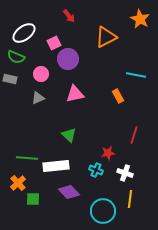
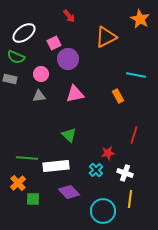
gray triangle: moved 1 px right, 2 px up; rotated 16 degrees clockwise
cyan cross: rotated 24 degrees clockwise
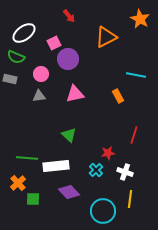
white cross: moved 1 px up
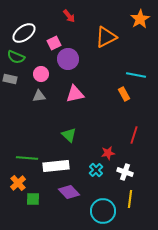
orange star: rotated 12 degrees clockwise
orange rectangle: moved 6 px right, 2 px up
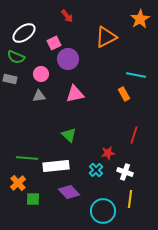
red arrow: moved 2 px left
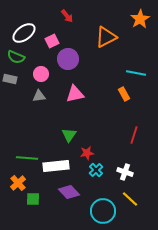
pink square: moved 2 px left, 2 px up
cyan line: moved 2 px up
green triangle: rotated 21 degrees clockwise
red star: moved 21 px left
yellow line: rotated 54 degrees counterclockwise
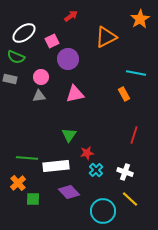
red arrow: moved 4 px right; rotated 88 degrees counterclockwise
pink circle: moved 3 px down
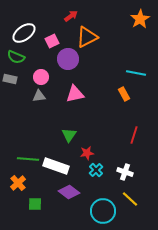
orange triangle: moved 19 px left
green line: moved 1 px right, 1 px down
white rectangle: rotated 25 degrees clockwise
purple diamond: rotated 10 degrees counterclockwise
green square: moved 2 px right, 5 px down
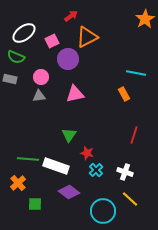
orange star: moved 5 px right
red star: rotated 24 degrees clockwise
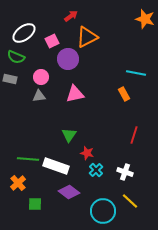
orange star: rotated 24 degrees counterclockwise
yellow line: moved 2 px down
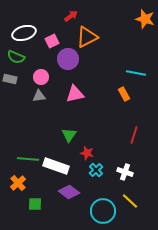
white ellipse: rotated 20 degrees clockwise
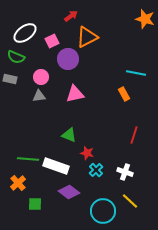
white ellipse: moved 1 px right; rotated 20 degrees counterclockwise
green triangle: rotated 42 degrees counterclockwise
